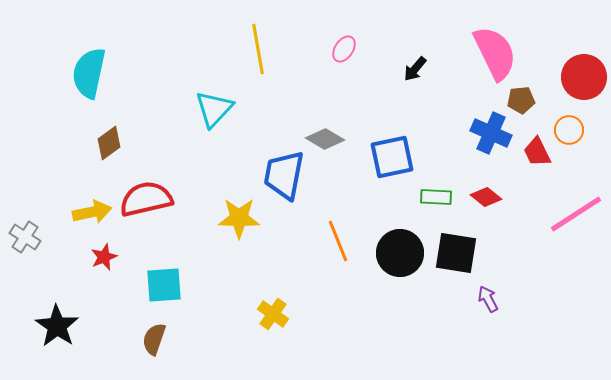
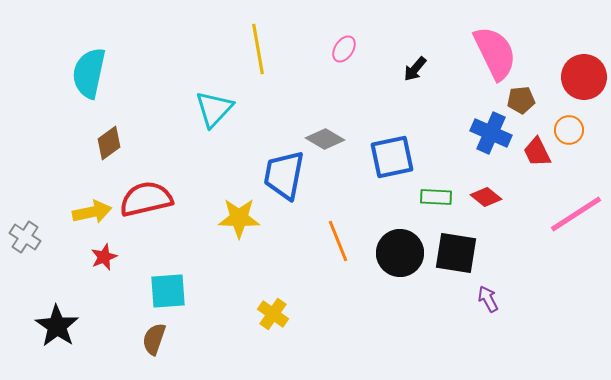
cyan square: moved 4 px right, 6 px down
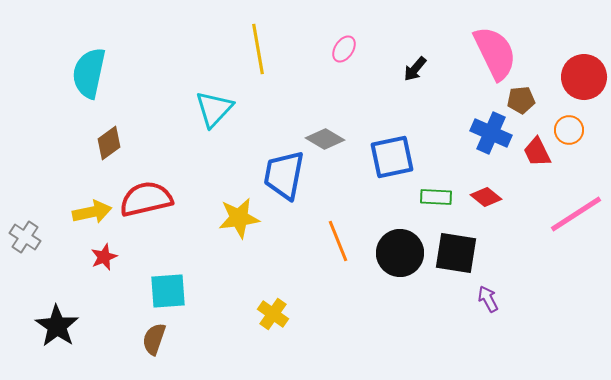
yellow star: rotated 9 degrees counterclockwise
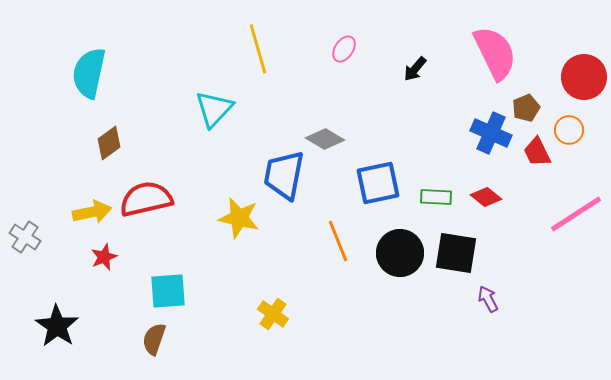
yellow line: rotated 6 degrees counterclockwise
brown pentagon: moved 5 px right, 8 px down; rotated 16 degrees counterclockwise
blue square: moved 14 px left, 26 px down
yellow star: rotated 21 degrees clockwise
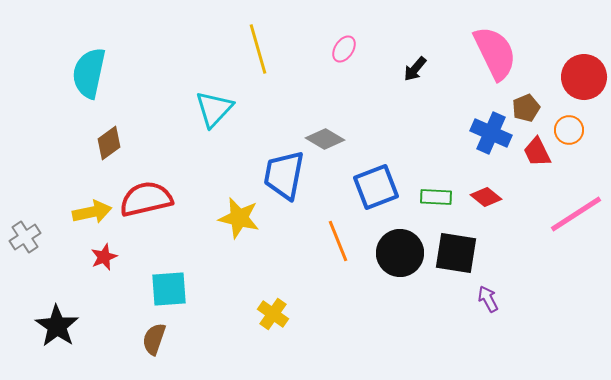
blue square: moved 2 px left, 4 px down; rotated 9 degrees counterclockwise
gray cross: rotated 24 degrees clockwise
cyan square: moved 1 px right, 2 px up
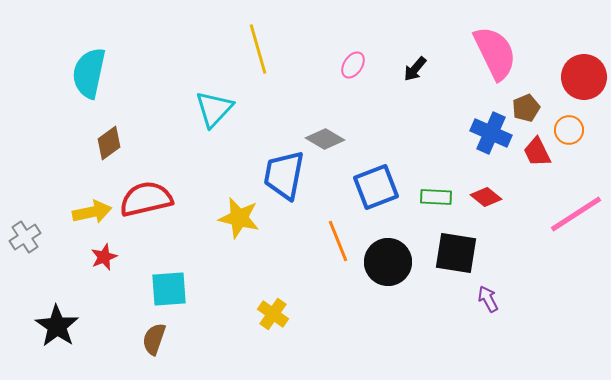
pink ellipse: moved 9 px right, 16 px down
black circle: moved 12 px left, 9 px down
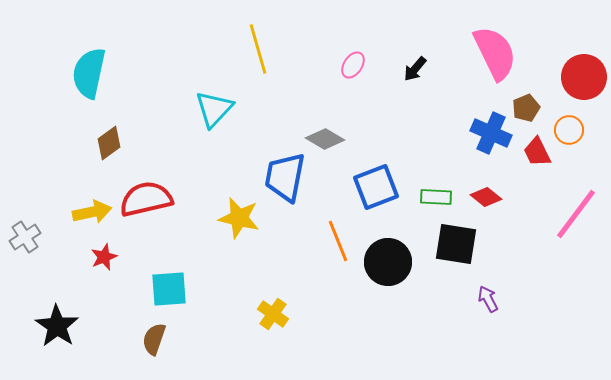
blue trapezoid: moved 1 px right, 2 px down
pink line: rotated 20 degrees counterclockwise
black square: moved 9 px up
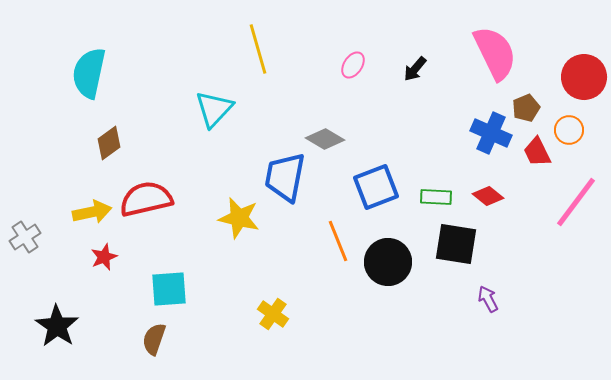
red diamond: moved 2 px right, 1 px up
pink line: moved 12 px up
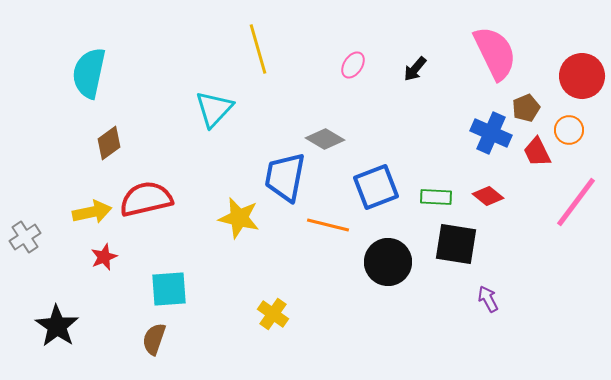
red circle: moved 2 px left, 1 px up
orange line: moved 10 px left, 16 px up; rotated 54 degrees counterclockwise
